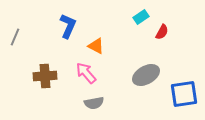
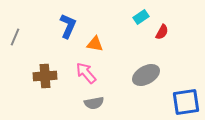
orange triangle: moved 1 px left, 2 px up; rotated 18 degrees counterclockwise
blue square: moved 2 px right, 8 px down
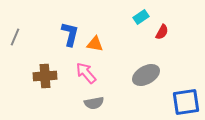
blue L-shape: moved 2 px right, 8 px down; rotated 10 degrees counterclockwise
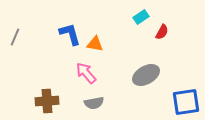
blue L-shape: rotated 30 degrees counterclockwise
brown cross: moved 2 px right, 25 px down
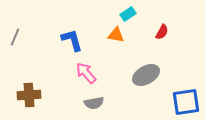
cyan rectangle: moved 13 px left, 3 px up
blue L-shape: moved 2 px right, 6 px down
orange triangle: moved 21 px right, 9 px up
brown cross: moved 18 px left, 6 px up
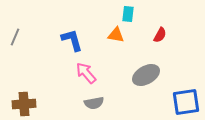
cyan rectangle: rotated 49 degrees counterclockwise
red semicircle: moved 2 px left, 3 px down
brown cross: moved 5 px left, 9 px down
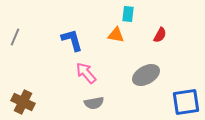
brown cross: moved 1 px left, 2 px up; rotated 30 degrees clockwise
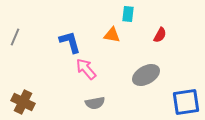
orange triangle: moved 4 px left
blue L-shape: moved 2 px left, 2 px down
pink arrow: moved 4 px up
gray semicircle: moved 1 px right
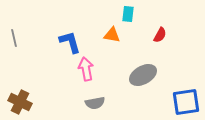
gray line: moved 1 px left, 1 px down; rotated 36 degrees counterclockwise
pink arrow: rotated 30 degrees clockwise
gray ellipse: moved 3 px left
brown cross: moved 3 px left
